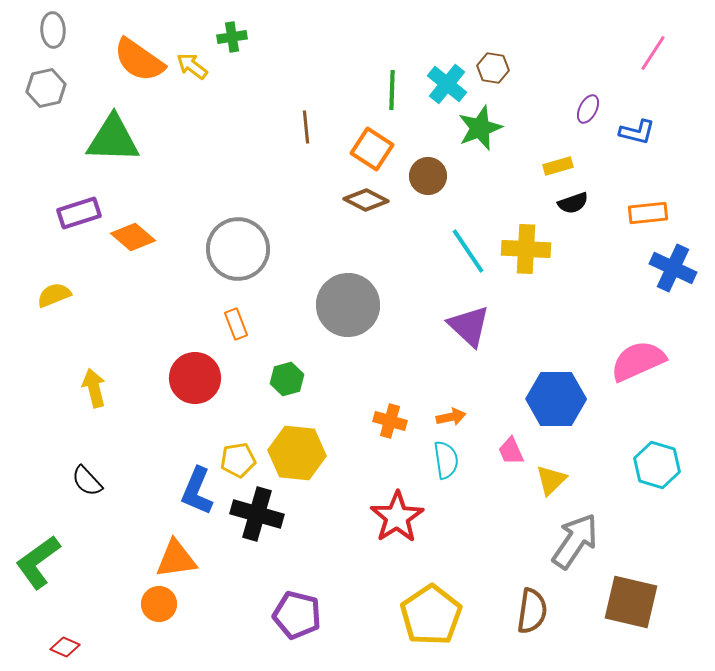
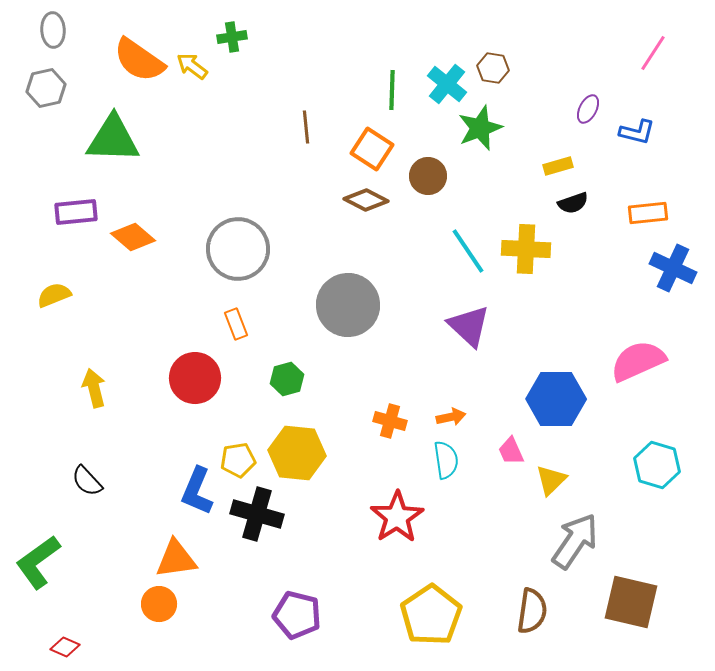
purple rectangle at (79, 213): moved 3 px left, 1 px up; rotated 12 degrees clockwise
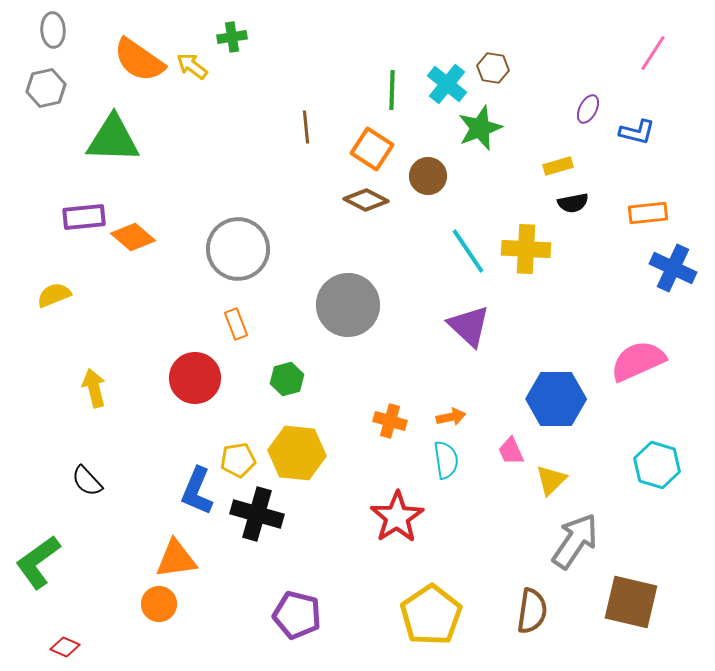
black semicircle at (573, 203): rotated 8 degrees clockwise
purple rectangle at (76, 212): moved 8 px right, 5 px down
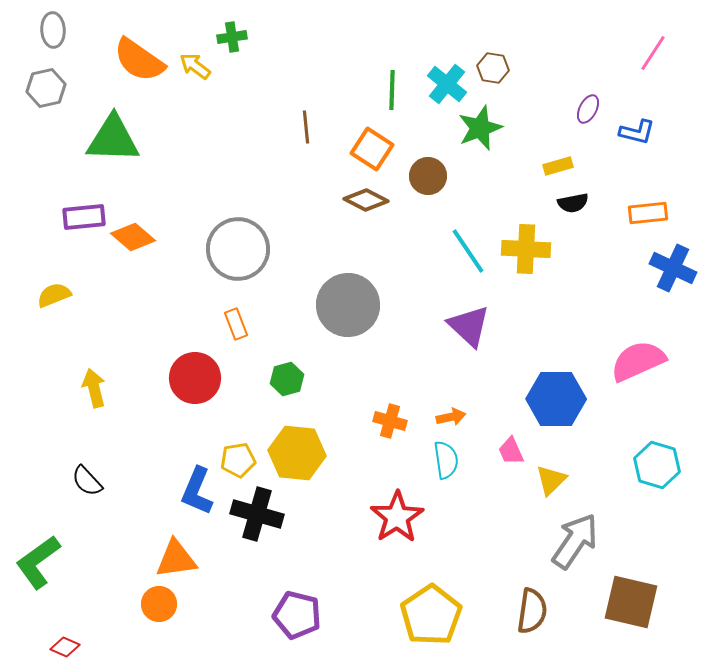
yellow arrow at (192, 66): moved 3 px right
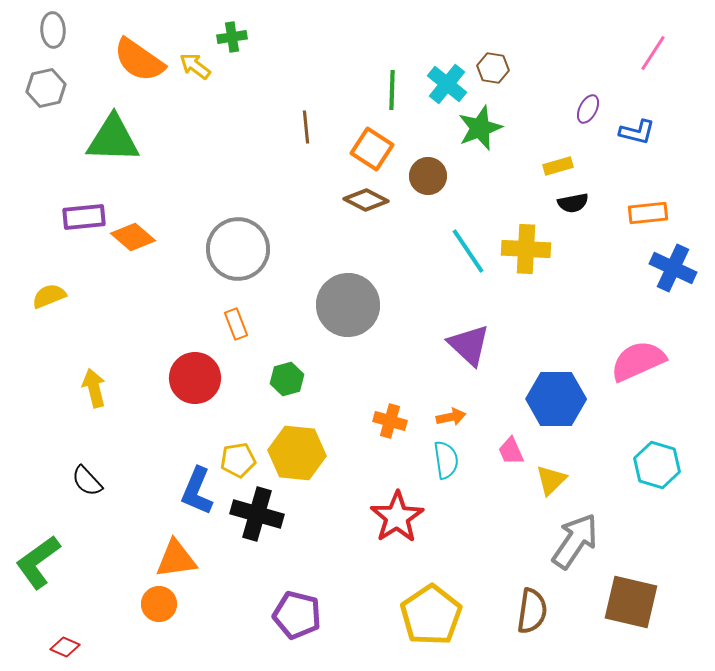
yellow semicircle at (54, 295): moved 5 px left, 1 px down
purple triangle at (469, 326): moved 19 px down
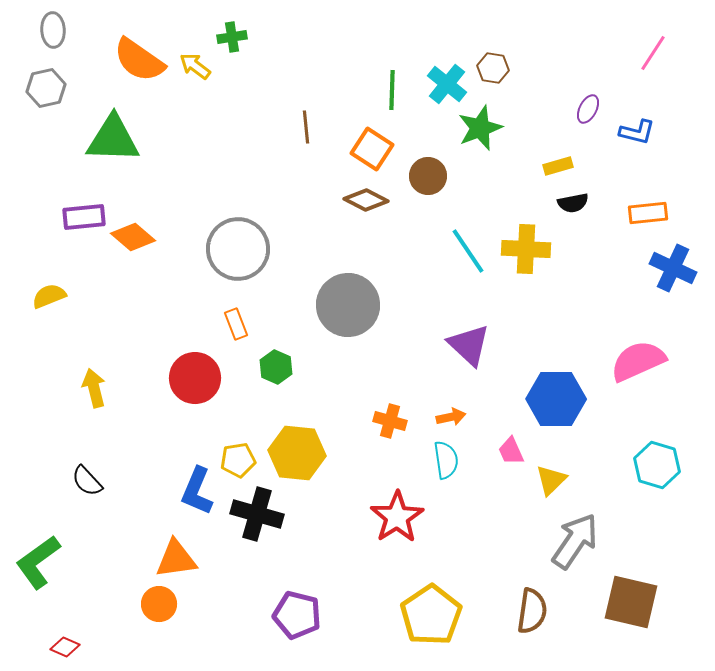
green hexagon at (287, 379): moved 11 px left, 12 px up; rotated 20 degrees counterclockwise
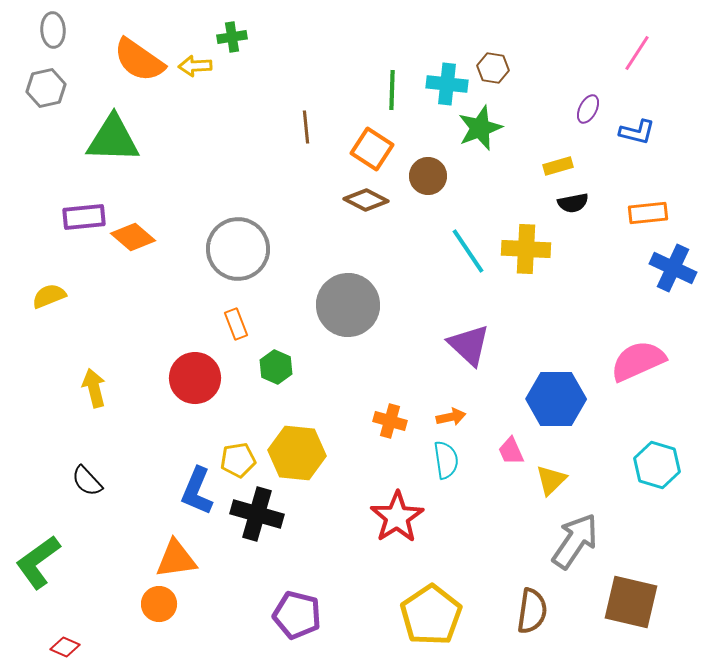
pink line at (653, 53): moved 16 px left
yellow arrow at (195, 66): rotated 40 degrees counterclockwise
cyan cross at (447, 84): rotated 33 degrees counterclockwise
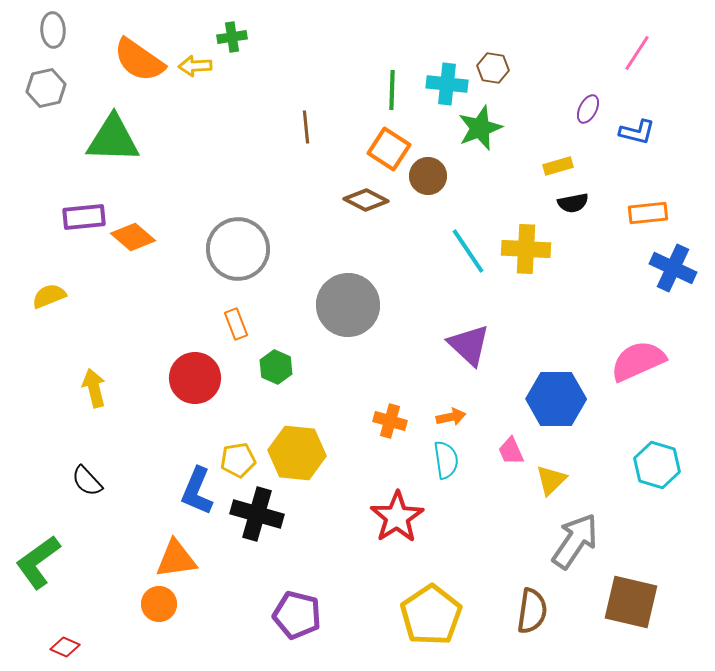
orange square at (372, 149): moved 17 px right
